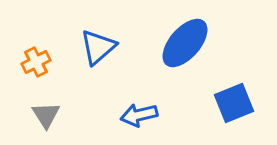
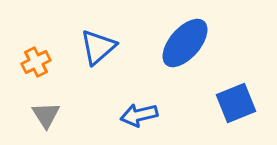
blue square: moved 2 px right
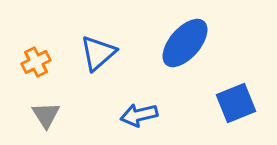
blue triangle: moved 6 px down
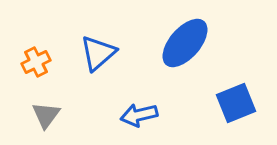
gray triangle: rotated 8 degrees clockwise
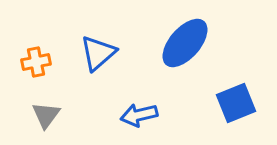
orange cross: rotated 16 degrees clockwise
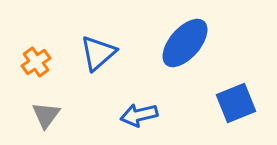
orange cross: rotated 24 degrees counterclockwise
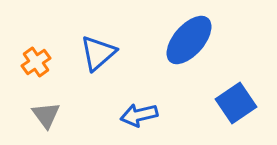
blue ellipse: moved 4 px right, 3 px up
blue square: rotated 12 degrees counterclockwise
gray triangle: rotated 12 degrees counterclockwise
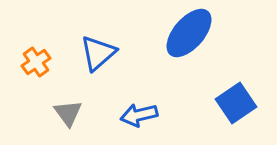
blue ellipse: moved 7 px up
gray triangle: moved 22 px right, 2 px up
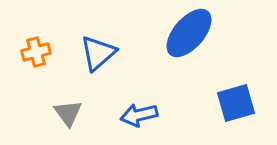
orange cross: moved 10 px up; rotated 20 degrees clockwise
blue square: rotated 18 degrees clockwise
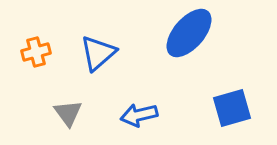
blue square: moved 4 px left, 5 px down
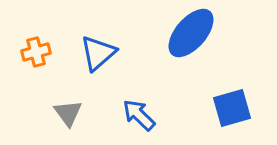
blue ellipse: moved 2 px right
blue arrow: rotated 57 degrees clockwise
